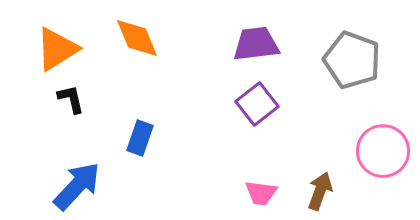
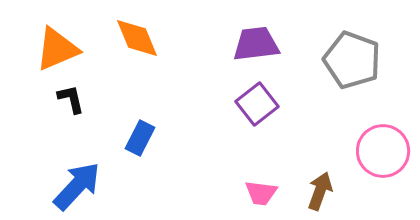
orange triangle: rotated 9 degrees clockwise
blue rectangle: rotated 8 degrees clockwise
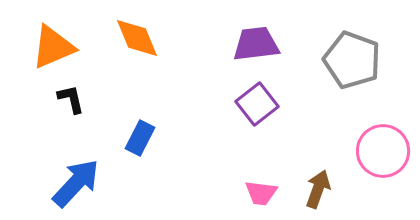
orange triangle: moved 4 px left, 2 px up
blue arrow: moved 1 px left, 3 px up
brown arrow: moved 2 px left, 2 px up
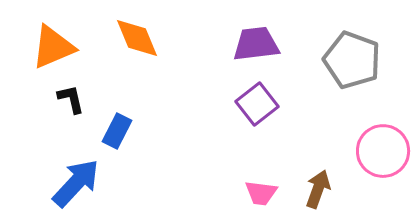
blue rectangle: moved 23 px left, 7 px up
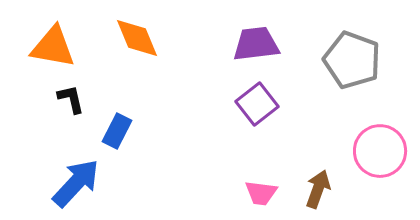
orange triangle: rotated 33 degrees clockwise
pink circle: moved 3 px left
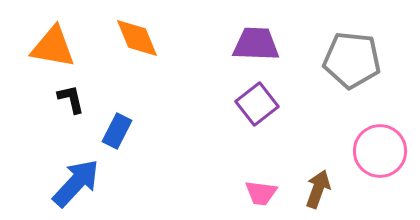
purple trapezoid: rotated 9 degrees clockwise
gray pentagon: rotated 14 degrees counterclockwise
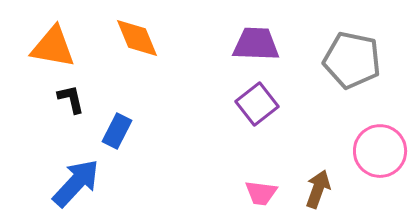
gray pentagon: rotated 6 degrees clockwise
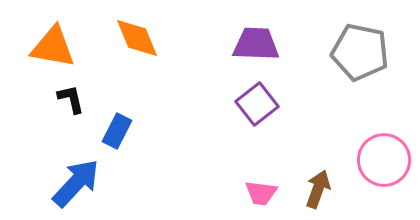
gray pentagon: moved 8 px right, 8 px up
pink circle: moved 4 px right, 9 px down
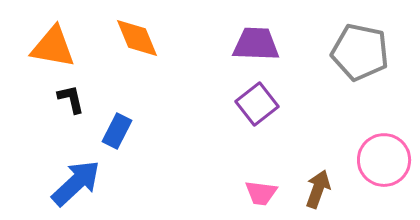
blue arrow: rotated 4 degrees clockwise
